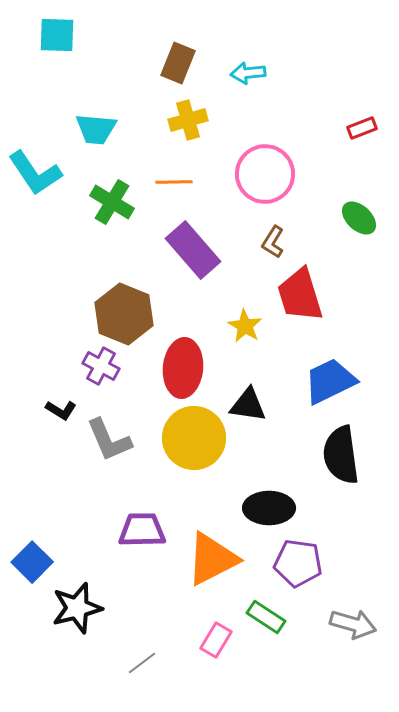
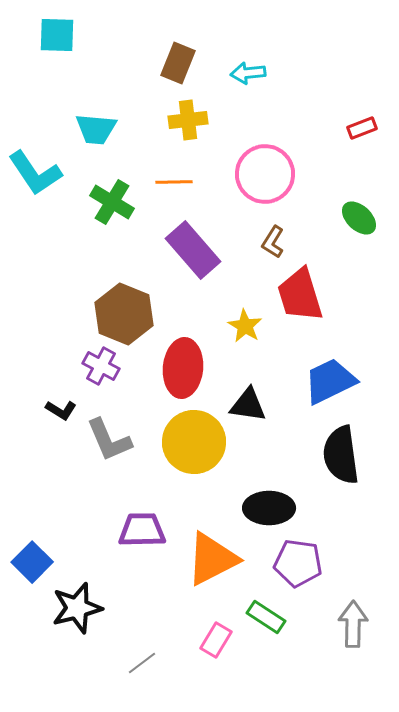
yellow cross: rotated 9 degrees clockwise
yellow circle: moved 4 px down
gray arrow: rotated 105 degrees counterclockwise
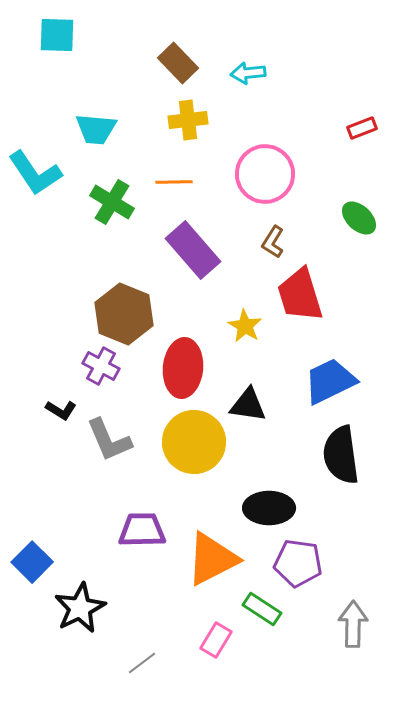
brown rectangle: rotated 66 degrees counterclockwise
black star: moved 3 px right; rotated 12 degrees counterclockwise
green rectangle: moved 4 px left, 8 px up
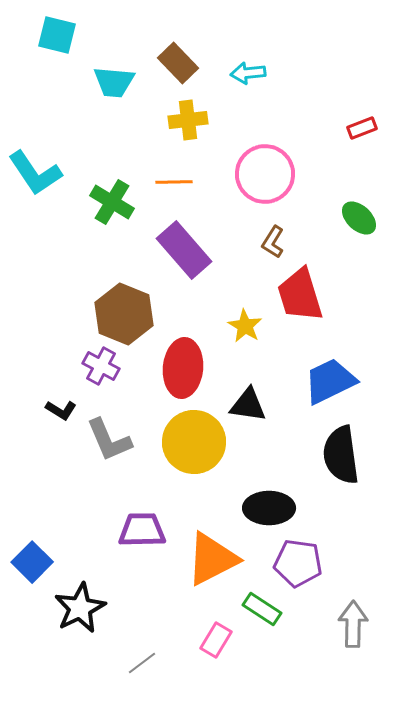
cyan square: rotated 12 degrees clockwise
cyan trapezoid: moved 18 px right, 47 px up
purple rectangle: moved 9 px left
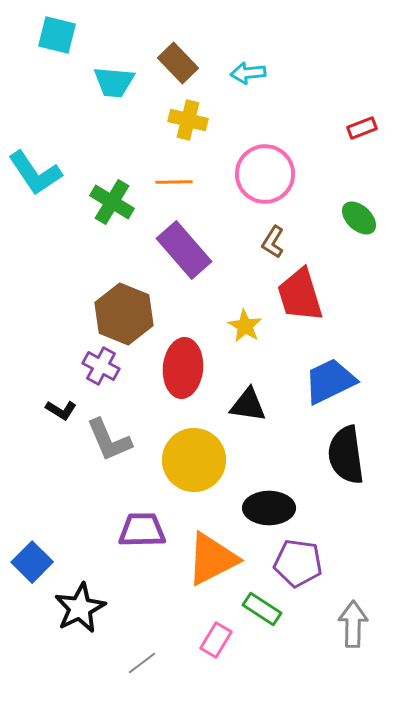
yellow cross: rotated 21 degrees clockwise
yellow circle: moved 18 px down
black semicircle: moved 5 px right
